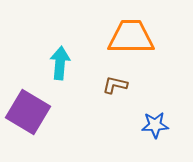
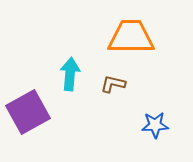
cyan arrow: moved 10 px right, 11 px down
brown L-shape: moved 2 px left, 1 px up
purple square: rotated 30 degrees clockwise
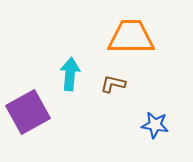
blue star: rotated 12 degrees clockwise
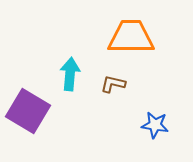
purple square: moved 1 px up; rotated 30 degrees counterclockwise
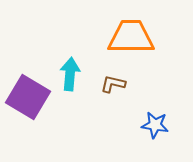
purple square: moved 14 px up
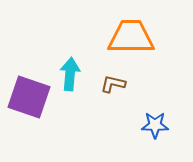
purple square: moved 1 px right; rotated 12 degrees counterclockwise
blue star: rotated 8 degrees counterclockwise
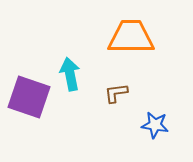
cyan arrow: rotated 16 degrees counterclockwise
brown L-shape: moved 3 px right, 9 px down; rotated 20 degrees counterclockwise
blue star: rotated 8 degrees clockwise
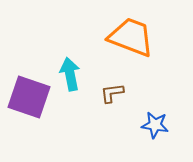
orange trapezoid: rotated 21 degrees clockwise
brown L-shape: moved 4 px left
